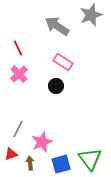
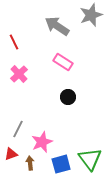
red line: moved 4 px left, 6 px up
black circle: moved 12 px right, 11 px down
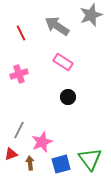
red line: moved 7 px right, 9 px up
pink cross: rotated 24 degrees clockwise
gray line: moved 1 px right, 1 px down
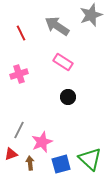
green triangle: rotated 10 degrees counterclockwise
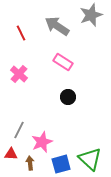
pink cross: rotated 30 degrees counterclockwise
red triangle: rotated 24 degrees clockwise
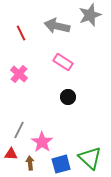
gray star: moved 1 px left
gray arrow: rotated 20 degrees counterclockwise
pink star: rotated 15 degrees counterclockwise
green triangle: moved 1 px up
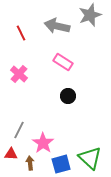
black circle: moved 1 px up
pink star: moved 1 px right, 1 px down
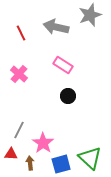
gray arrow: moved 1 px left, 1 px down
pink rectangle: moved 3 px down
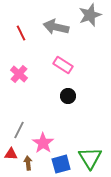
green triangle: rotated 15 degrees clockwise
brown arrow: moved 2 px left
